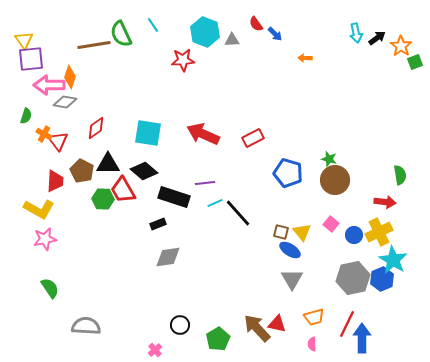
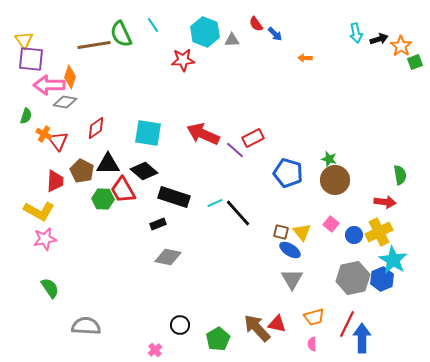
black arrow at (377, 38): moved 2 px right, 1 px down; rotated 18 degrees clockwise
purple square at (31, 59): rotated 12 degrees clockwise
purple line at (205, 183): moved 30 px right, 33 px up; rotated 48 degrees clockwise
yellow L-shape at (39, 209): moved 2 px down
gray diamond at (168, 257): rotated 20 degrees clockwise
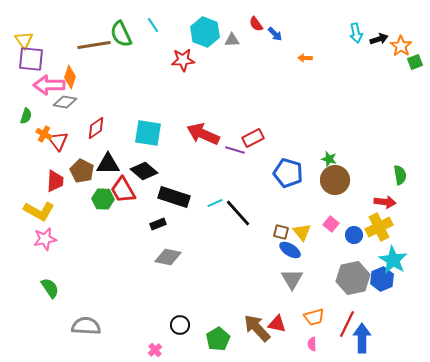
purple line at (235, 150): rotated 24 degrees counterclockwise
yellow cross at (379, 232): moved 5 px up
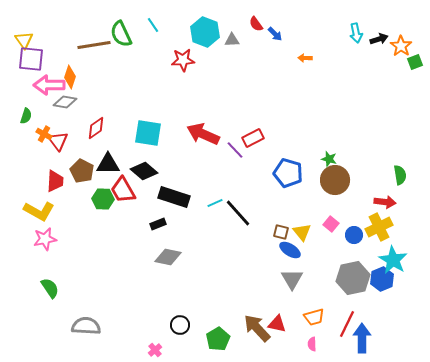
purple line at (235, 150): rotated 30 degrees clockwise
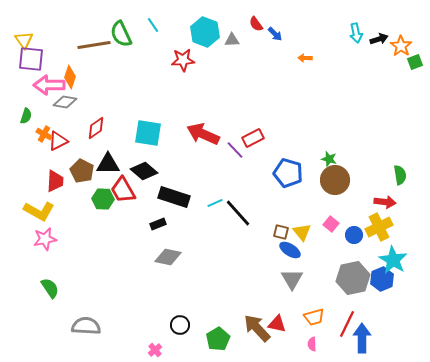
red triangle at (58, 141): rotated 40 degrees clockwise
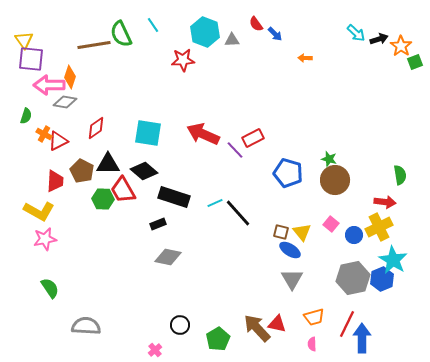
cyan arrow at (356, 33): rotated 36 degrees counterclockwise
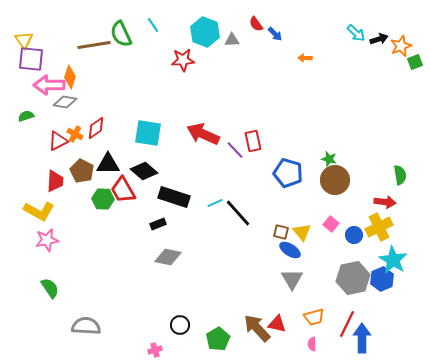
orange star at (401, 46): rotated 15 degrees clockwise
green semicircle at (26, 116): rotated 126 degrees counterclockwise
orange cross at (44, 134): moved 31 px right
red rectangle at (253, 138): moved 3 px down; rotated 75 degrees counterclockwise
pink star at (45, 239): moved 2 px right, 1 px down
pink cross at (155, 350): rotated 24 degrees clockwise
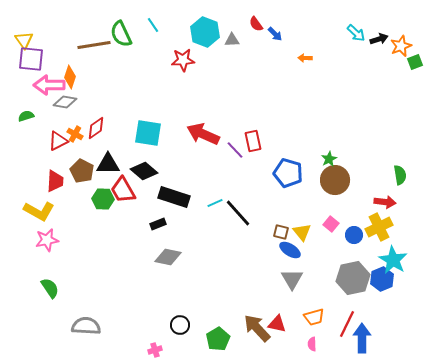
green star at (329, 159): rotated 28 degrees clockwise
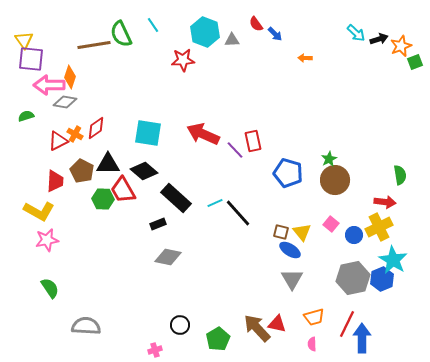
black rectangle at (174, 197): moved 2 px right, 1 px down; rotated 24 degrees clockwise
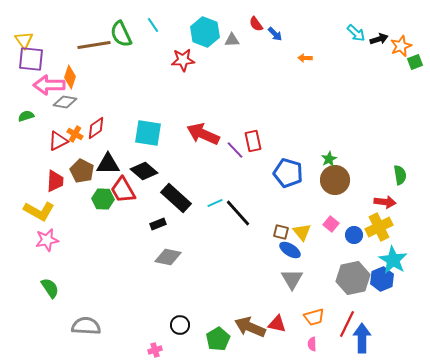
brown arrow at (257, 328): moved 7 px left, 1 px up; rotated 24 degrees counterclockwise
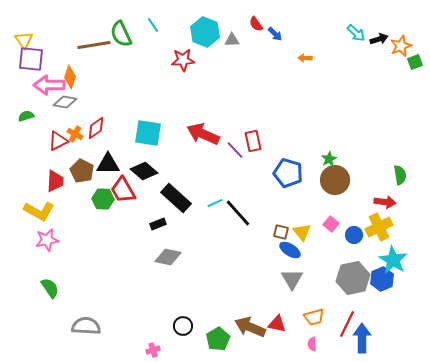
black circle at (180, 325): moved 3 px right, 1 px down
pink cross at (155, 350): moved 2 px left
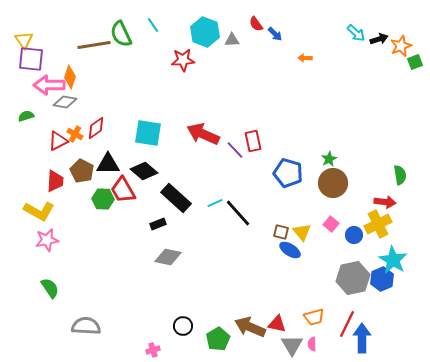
brown circle at (335, 180): moved 2 px left, 3 px down
yellow cross at (379, 227): moved 1 px left, 3 px up
gray triangle at (292, 279): moved 66 px down
